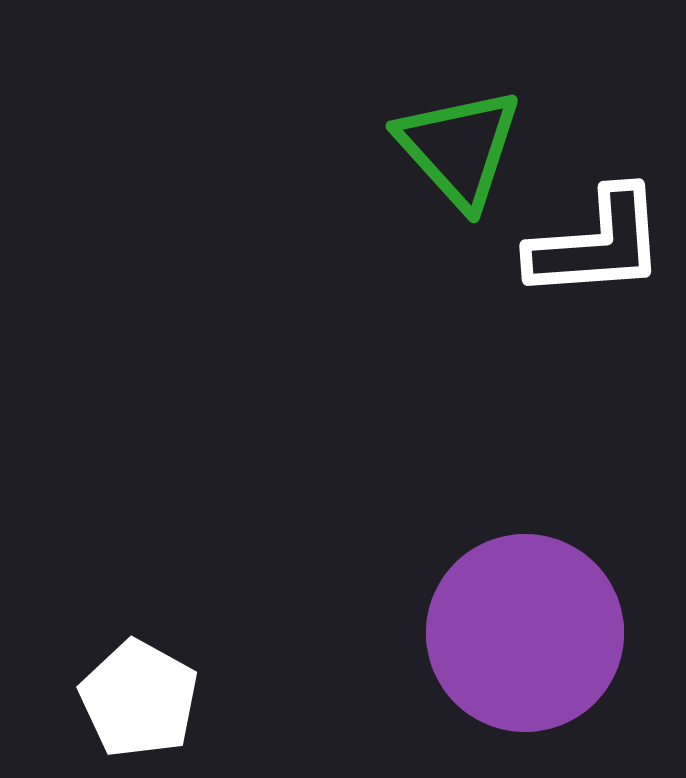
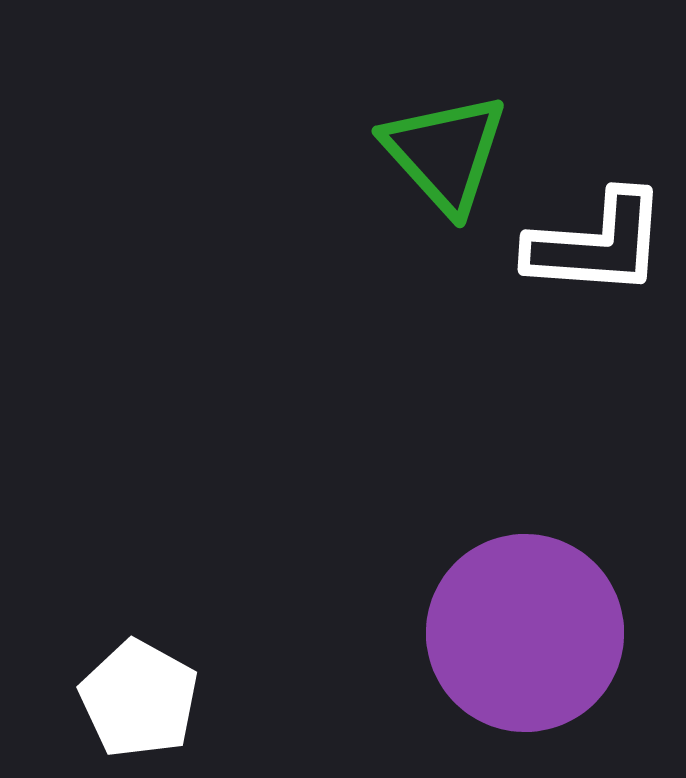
green triangle: moved 14 px left, 5 px down
white L-shape: rotated 8 degrees clockwise
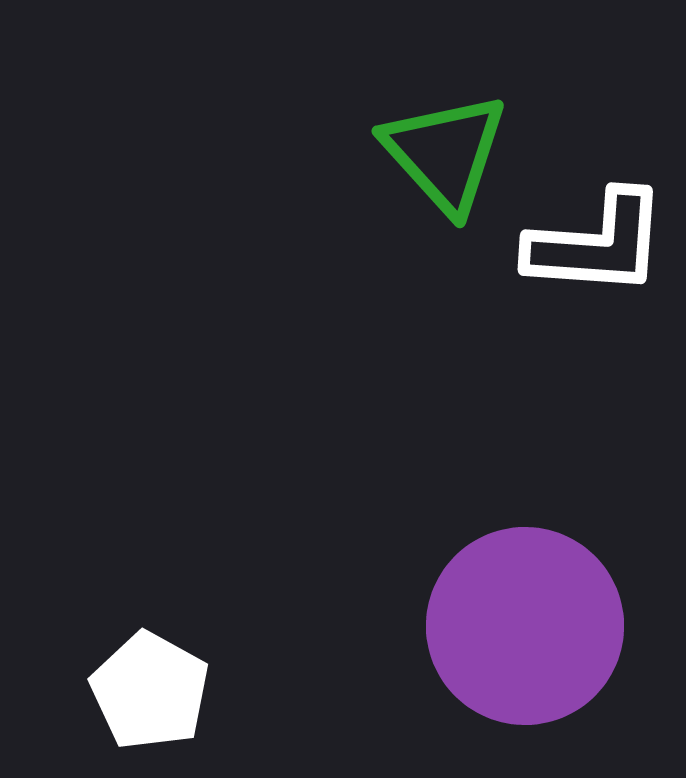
purple circle: moved 7 px up
white pentagon: moved 11 px right, 8 px up
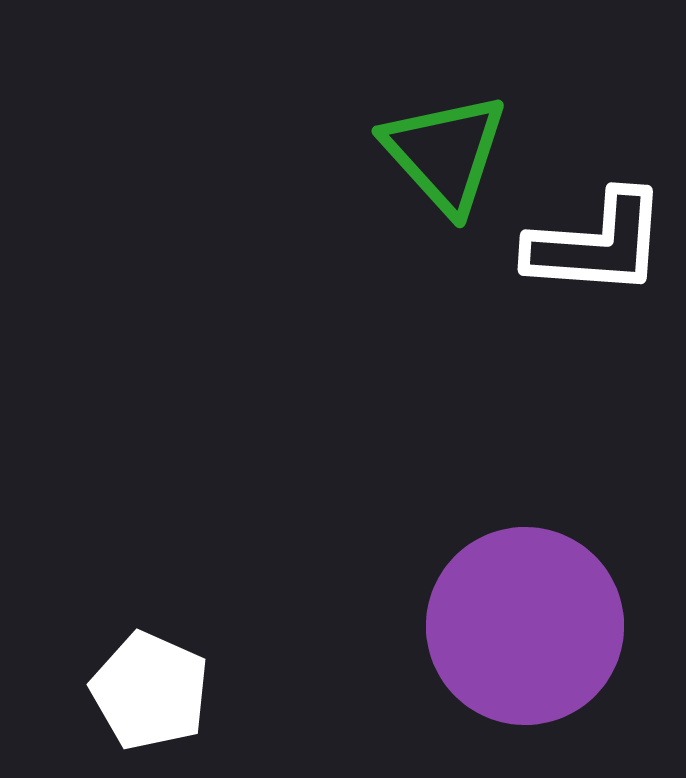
white pentagon: rotated 5 degrees counterclockwise
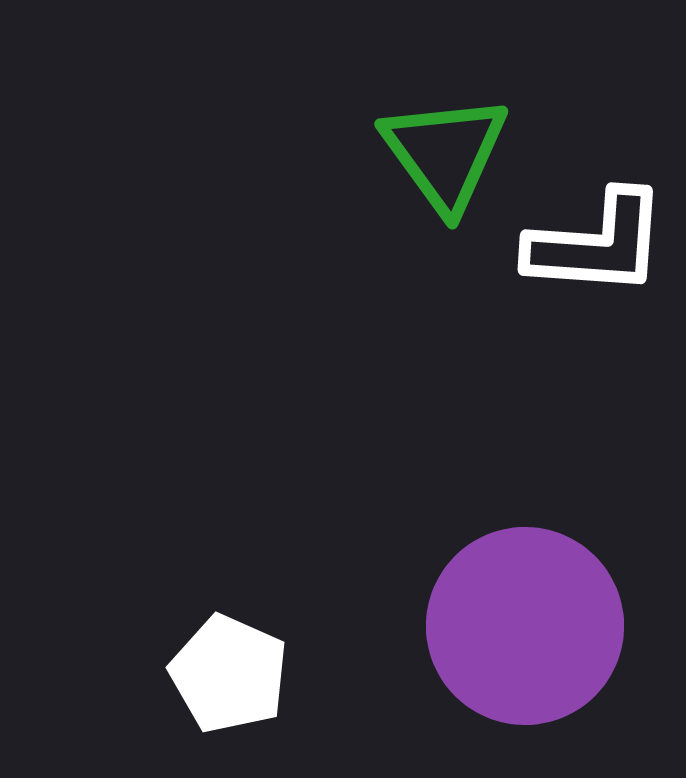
green triangle: rotated 6 degrees clockwise
white pentagon: moved 79 px right, 17 px up
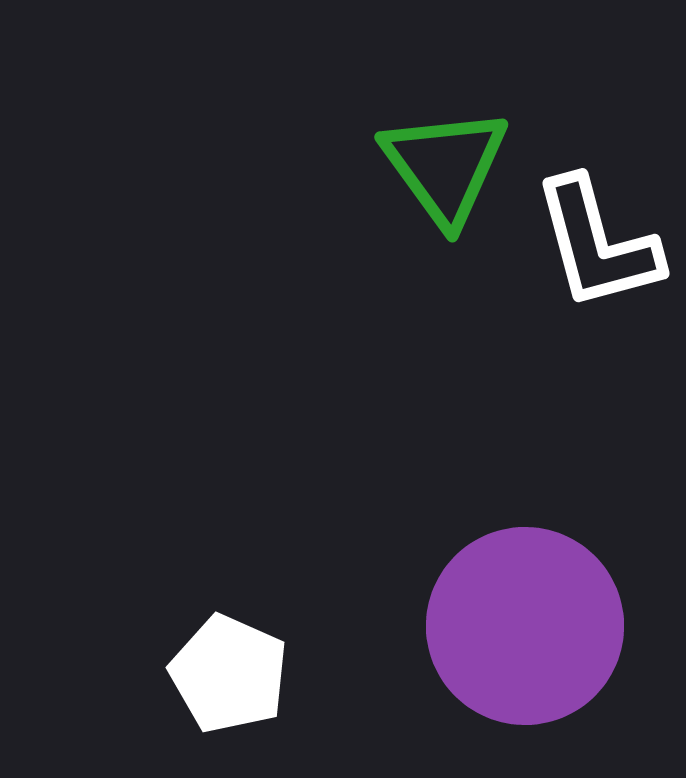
green triangle: moved 13 px down
white L-shape: rotated 71 degrees clockwise
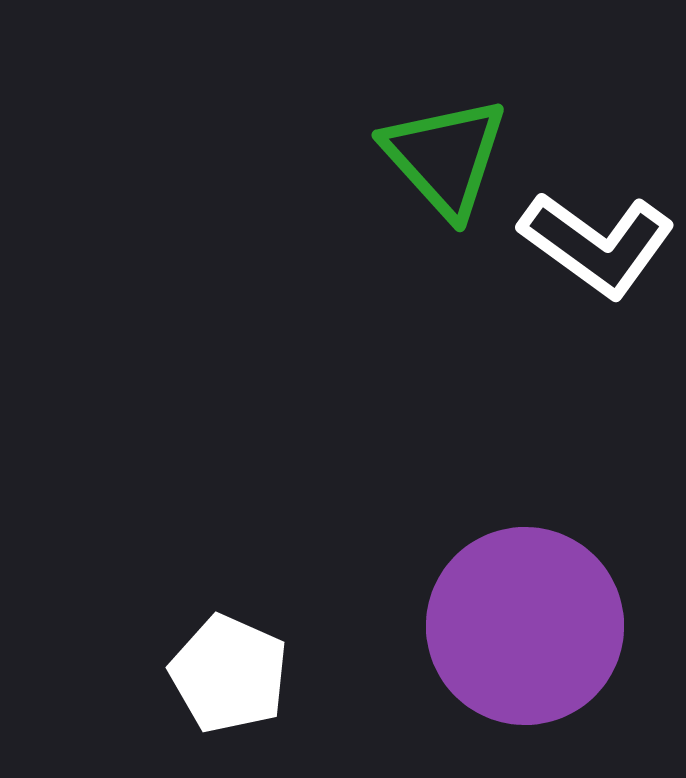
green triangle: moved 9 px up; rotated 6 degrees counterclockwise
white L-shape: rotated 39 degrees counterclockwise
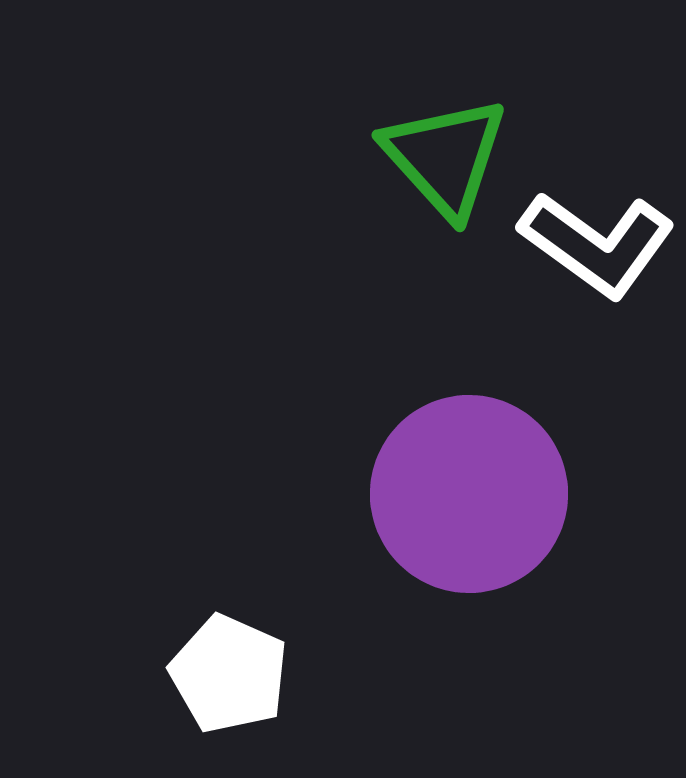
purple circle: moved 56 px left, 132 px up
